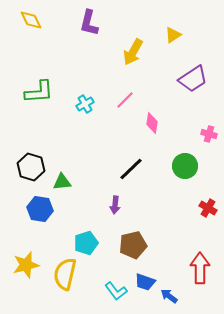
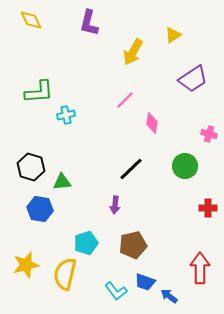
cyan cross: moved 19 px left, 11 px down; rotated 18 degrees clockwise
red cross: rotated 30 degrees counterclockwise
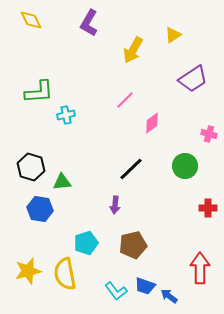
purple L-shape: rotated 16 degrees clockwise
yellow arrow: moved 2 px up
pink diamond: rotated 45 degrees clockwise
yellow star: moved 2 px right, 6 px down
yellow semicircle: rotated 24 degrees counterclockwise
blue trapezoid: moved 4 px down
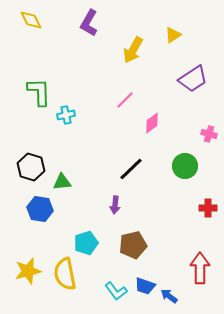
green L-shape: rotated 88 degrees counterclockwise
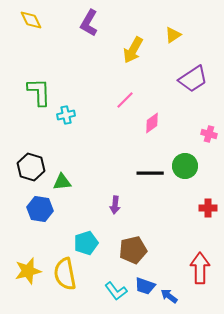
black line: moved 19 px right, 4 px down; rotated 44 degrees clockwise
brown pentagon: moved 5 px down
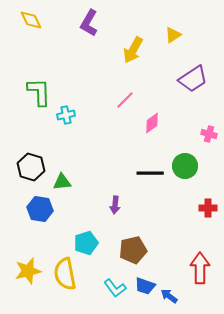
cyan L-shape: moved 1 px left, 3 px up
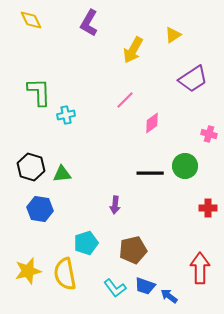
green triangle: moved 8 px up
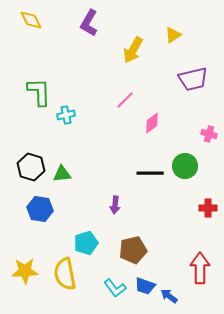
purple trapezoid: rotated 20 degrees clockwise
yellow star: moved 3 px left; rotated 12 degrees clockwise
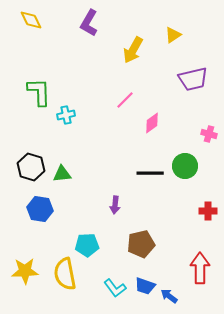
red cross: moved 3 px down
cyan pentagon: moved 1 px right, 2 px down; rotated 15 degrees clockwise
brown pentagon: moved 8 px right, 6 px up
